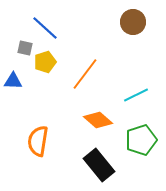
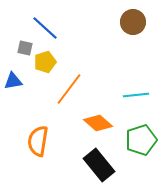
orange line: moved 16 px left, 15 px down
blue triangle: rotated 12 degrees counterclockwise
cyan line: rotated 20 degrees clockwise
orange diamond: moved 3 px down
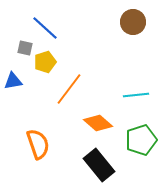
orange semicircle: moved 3 px down; rotated 152 degrees clockwise
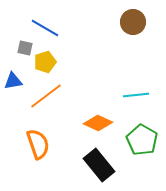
blue line: rotated 12 degrees counterclockwise
orange line: moved 23 px left, 7 px down; rotated 16 degrees clockwise
orange diamond: rotated 16 degrees counterclockwise
green pentagon: moved 1 px right; rotated 24 degrees counterclockwise
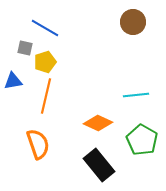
orange line: rotated 40 degrees counterclockwise
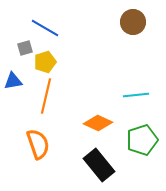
gray square: rotated 28 degrees counterclockwise
green pentagon: rotated 24 degrees clockwise
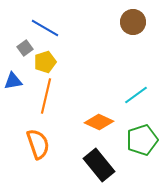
gray square: rotated 21 degrees counterclockwise
cyan line: rotated 30 degrees counterclockwise
orange diamond: moved 1 px right, 1 px up
